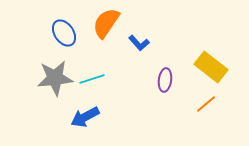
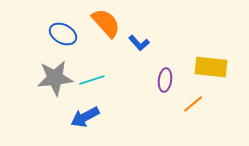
orange semicircle: rotated 104 degrees clockwise
blue ellipse: moved 1 px left, 1 px down; rotated 28 degrees counterclockwise
yellow rectangle: rotated 32 degrees counterclockwise
cyan line: moved 1 px down
orange line: moved 13 px left
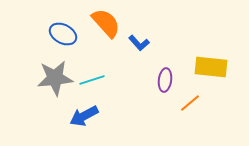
orange line: moved 3 px left, 1 px up
blue arrow: moved 1 px left, 1 px up
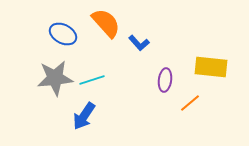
blue arrow: rotated 28 degrees counterclockwise
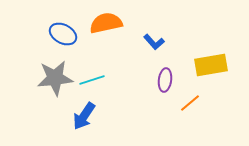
orange semicircle: rotated 60 degrees counterclockwise
blue L-shape: moved 15 px right, 1 px up
yellow rectangle: moved 2 px up; rotated 16 degrees counterclockwise
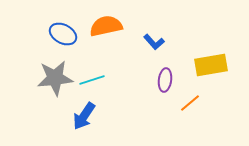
orange semicircle: moved 3 px down
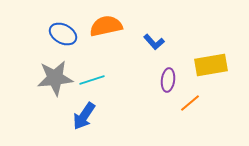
purple ellipse: moved 3 px right
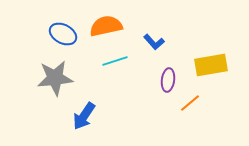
cyan line: moved 23 px right, 19 px up
